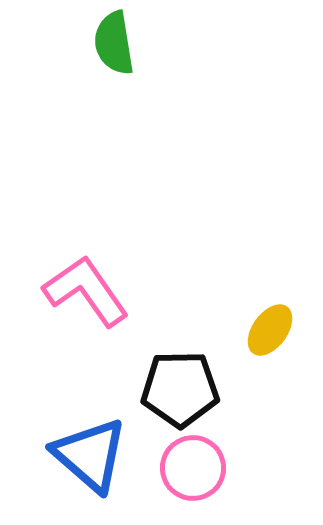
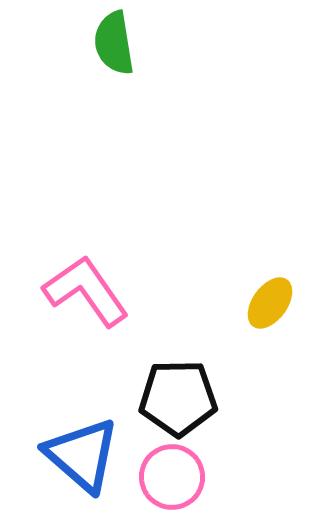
yellow ellipse: moved 27 px up
black pentagon: moved 2 px left, 9 px down
blue triangle: moved 8 px left
pink circle: moved 21 px left, 9 px down
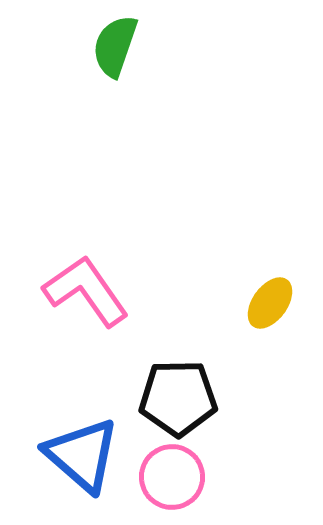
green semicircle: moved 1 px right, 3 px down; rotated 28 degrees clockwise
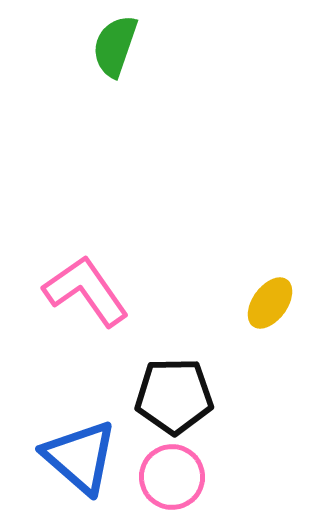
black pentagon: moved 4 px left, 2 px up
blue triangle: moved 2 px left, 2 px down
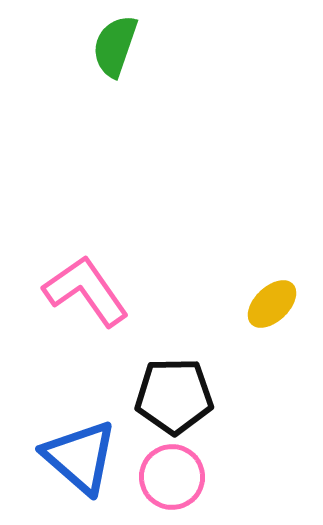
yellow ellipse: moved 2 px right, 1 px down; rotated 10 degrees clockwise
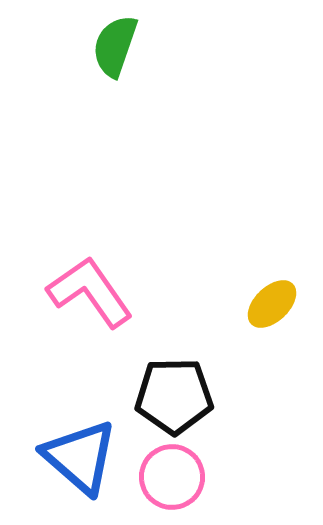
pink L-shape: moved 4 px right, 1 px down
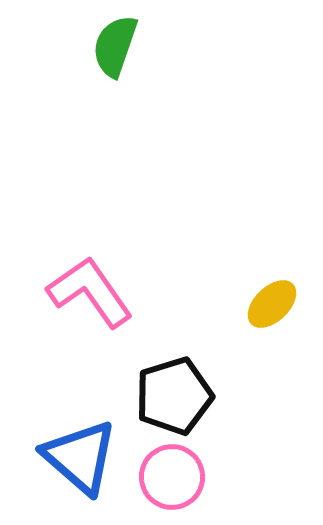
black pentagon: rotated 16 degrees counterclockwise
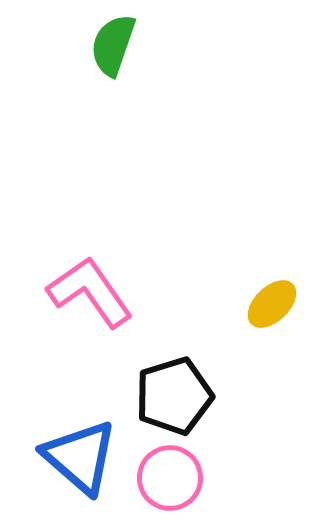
green semicircle: moved 2 px left, 1 px up
pink circle: moved 2 px left, 1 px down
